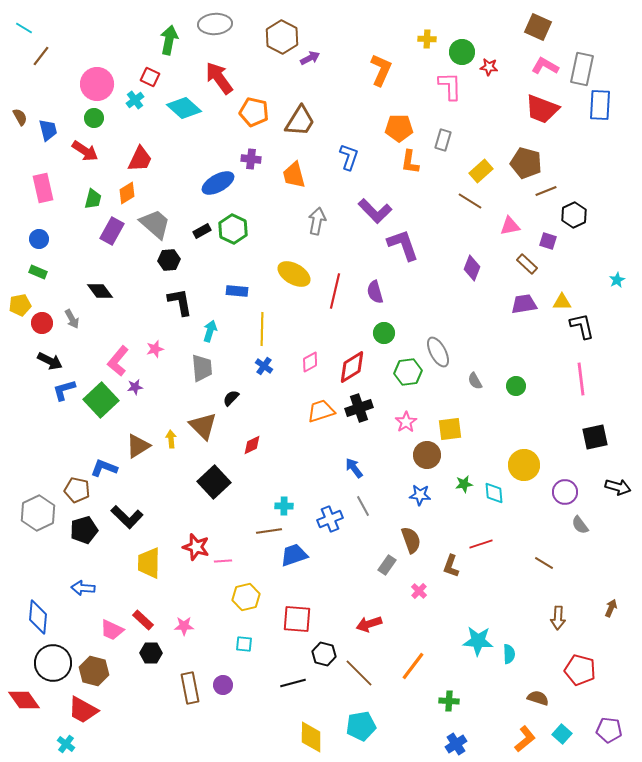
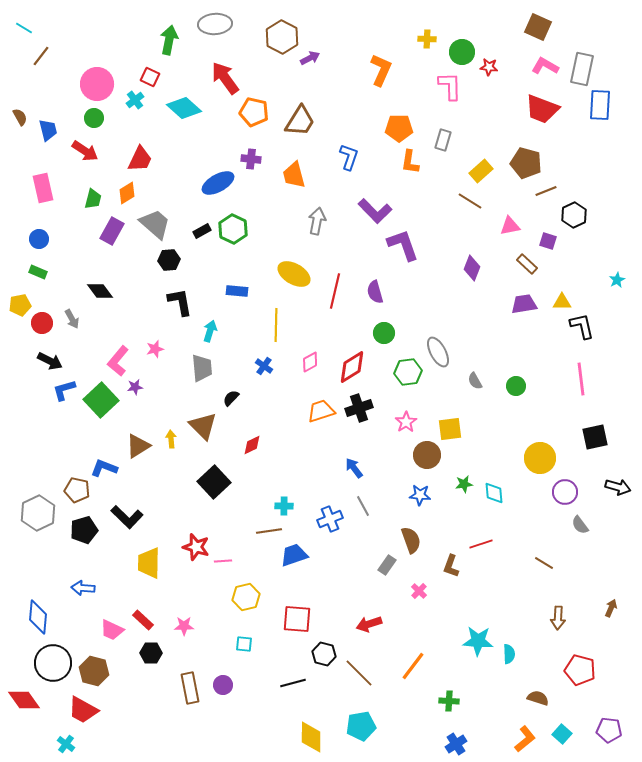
red arrow at (219, 78): moved 6 px right
yellow line at (262, 329): moved 14 px right, 4 px up
yellow circle at (524, 465): moved 16 px right, 7 px up
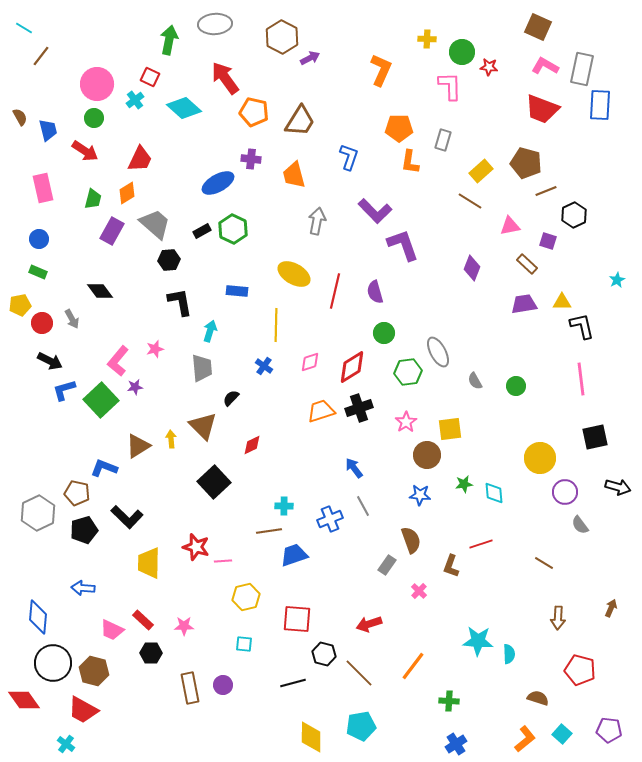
pink diamond at (310, 362): rotated 10 degrees clockwise
brown pentagon at (77, 490): moved 3 px down
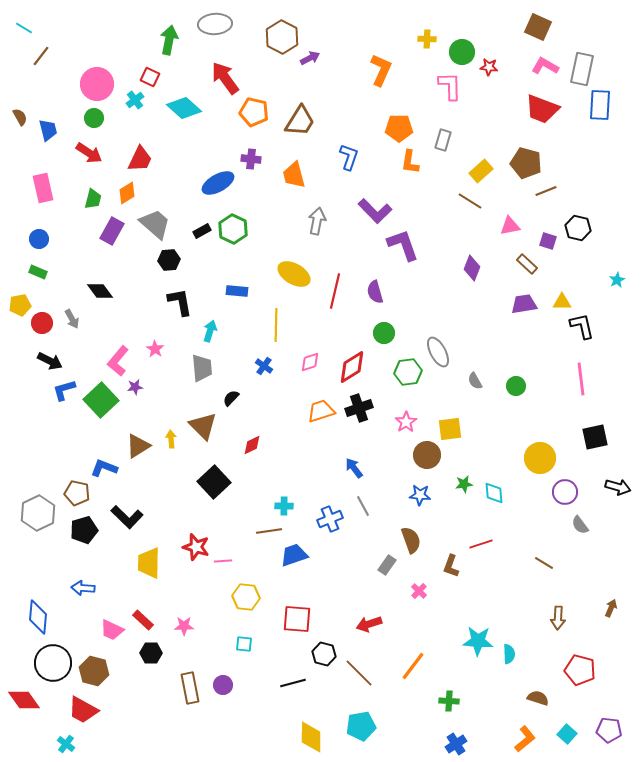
red arrow at (85, 151): moved 4 px right, 2 px down
black hexagon at (574, 215): moved 4 px right, 13 px down; rotated 20 degrees counterclockwise
pink star at (155, 349): rotated 24 degrees counterclockwise
yellow hexagon at (246, 597): rotated 20 degrees clockwise
cyan square at (562, 734): moved 5 px right
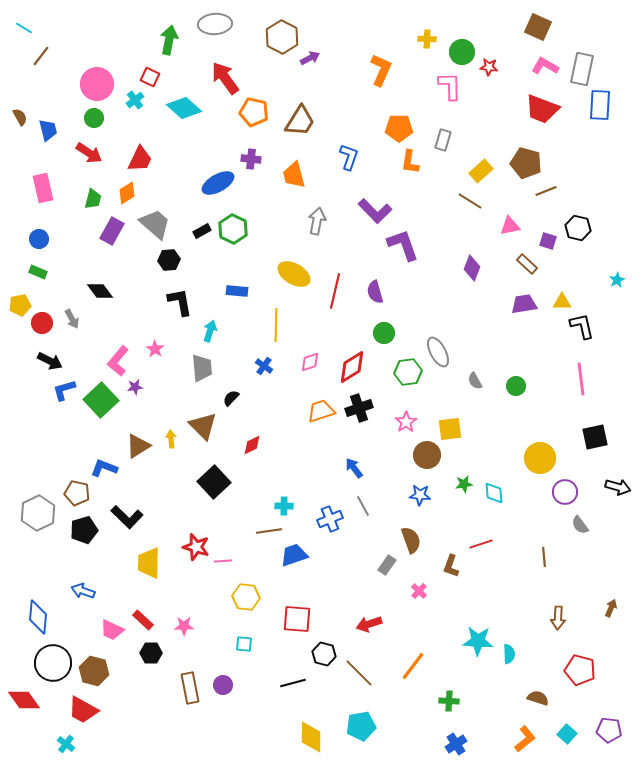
brown line at (544, 563): moved 6 px up; rotated 54 degrees clockwise
blue arrow at (83, 588): moved 3 px down; rotated 15 degrees clockwise
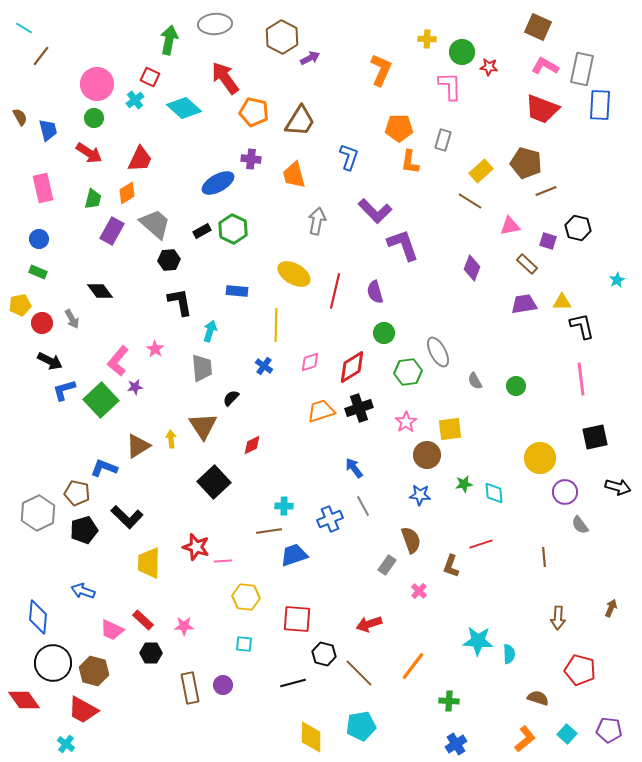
brown triangle at (203, 426): rotated 12 degrees clockwise
